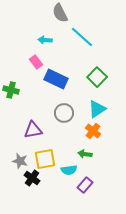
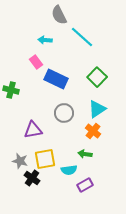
gray semicircle: moved 1 px left, 2 px down
purple rectangle: rotated 21 degrees clockwise
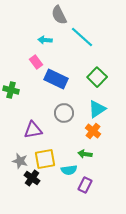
purple rectangle: rotated 35 degrees counterclockwise
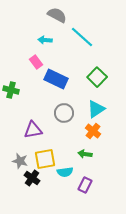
gray semicircle: moved 2 px left; rotated 144 degrees clockwise
cyan triangle: moved 1 px left
cyan semicircle: moved 4 px left, 2 px down
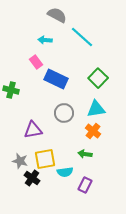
green square: moved 1 px right, 1 px down
cyan triangle: rotated 24 degrees clockwise
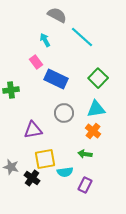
cyan arrow: rotated 56 degrees clockwise
green cross: rotated 21 degrees counterclockwise
gray star: moved 9 px left, 6 px down
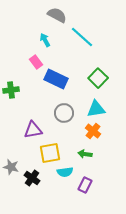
yellow square: moved 5 px right, 6 px up
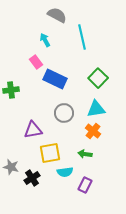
cyan line: rotated 35 degrees clockwise
blue rectangle: moved 1 px left
black cross: rotated 21 degrees clockwise
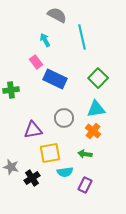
gray circle: moved 5 px down
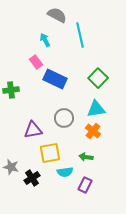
cyan line: moved 2 px left, 2 px up
green arrow: moved 1 px right, 3 px down
